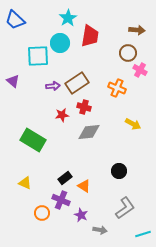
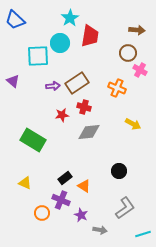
cyan star: moved 2 px right
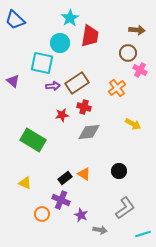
cyan square: moved 4 px right, 7 px down; rotated 15 degrees clockwise
orange cross: rotated 30 degrees clockwise
orange triangle: moved 12 px up
orange circle: moved 1 px down
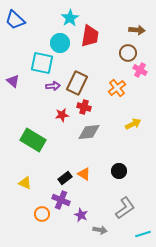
brown rectangle: rotated 30 degrees counterclockwise
yellow arrow: rotated 56 degrees counterclockwise
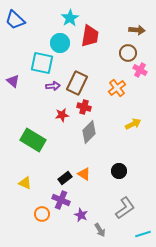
gray diamond: rotated 40 degrees counterclockwise
gray arrow: rotated 48 degrees clockwise
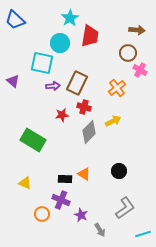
yellow arrow: moved 20 px left, 3 px up
black rectangle: moved 1 px down; rotated 40 degrees clockwise
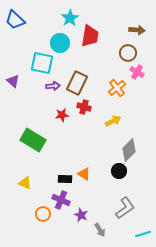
pink cross: moved 3 px left, 2 px down
gray diamond: moved 40 px right, 18 px down
orange circle: moved 1 px right
